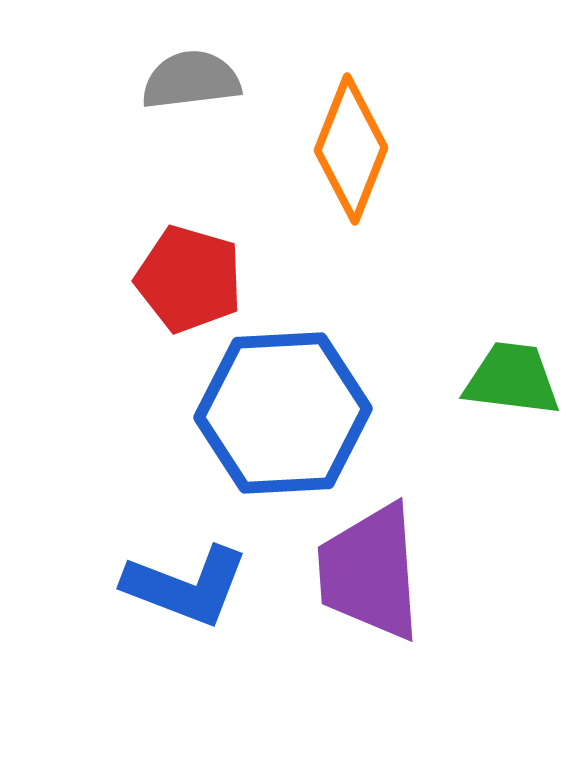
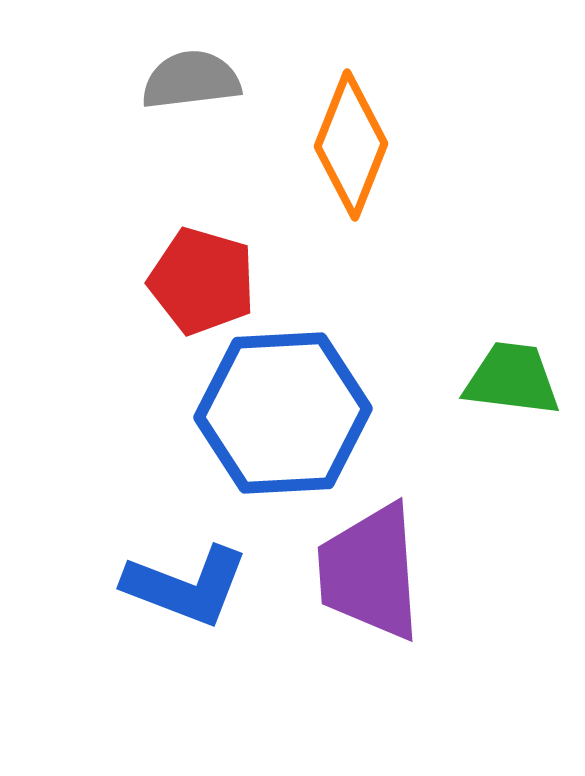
orange diamond: moved 4 px up
red pentagon: moved 13 px right, 2 px down
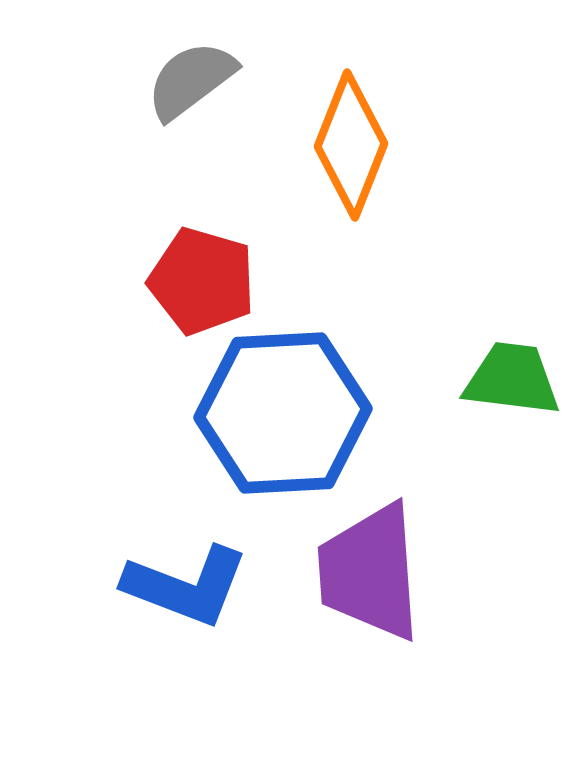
gray semicircle: rotated 30 degrees counterclockwise
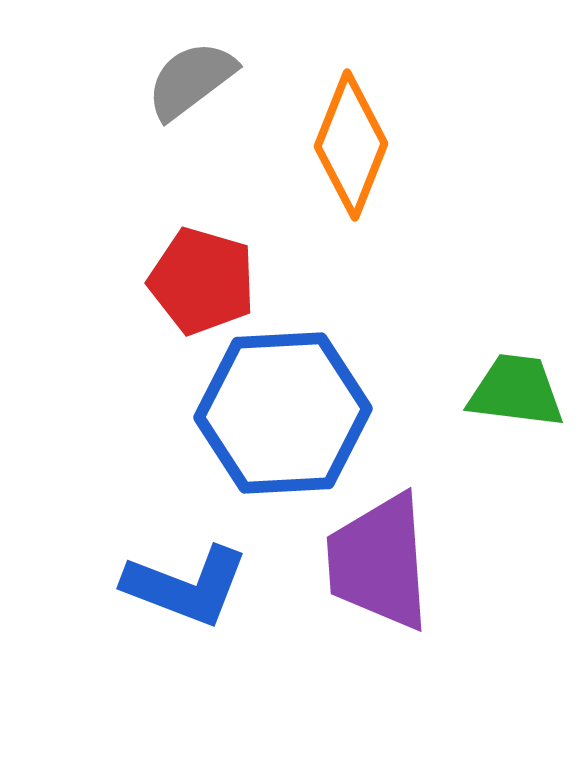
green trapezoid: moved 4 px right, 12 px down
purple trapezoid: moved 9 px right, 10 px up
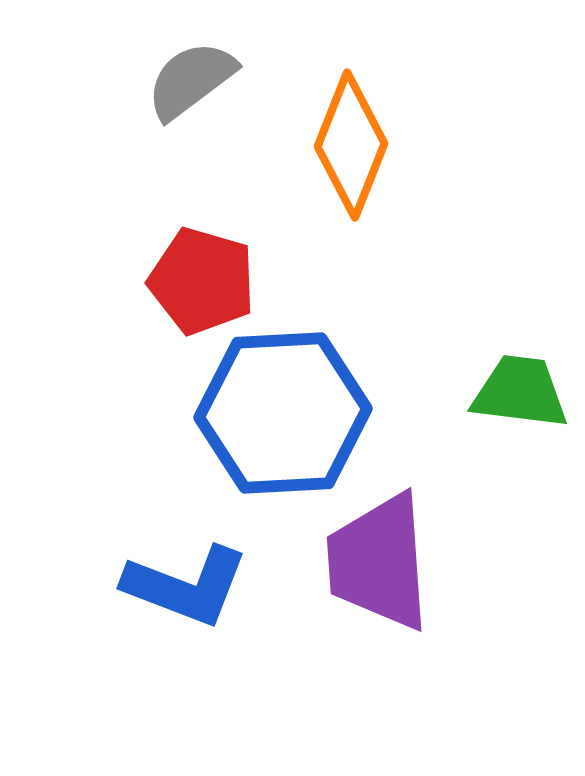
green trapezoid: moved 4 px right, 1 px down
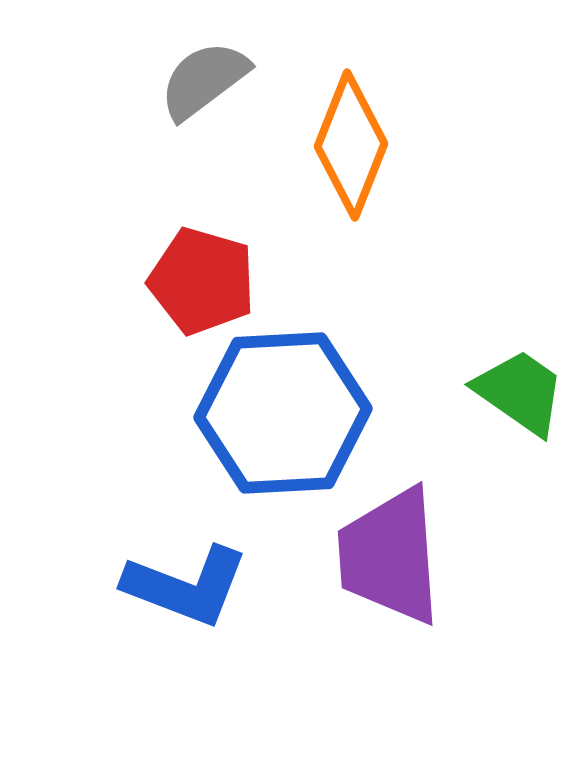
gray semicircle: moved 13 px right
green trapezoid: rotated 28 degrees clockwise
purple trapezoid: moved 11 px right, 6 px up
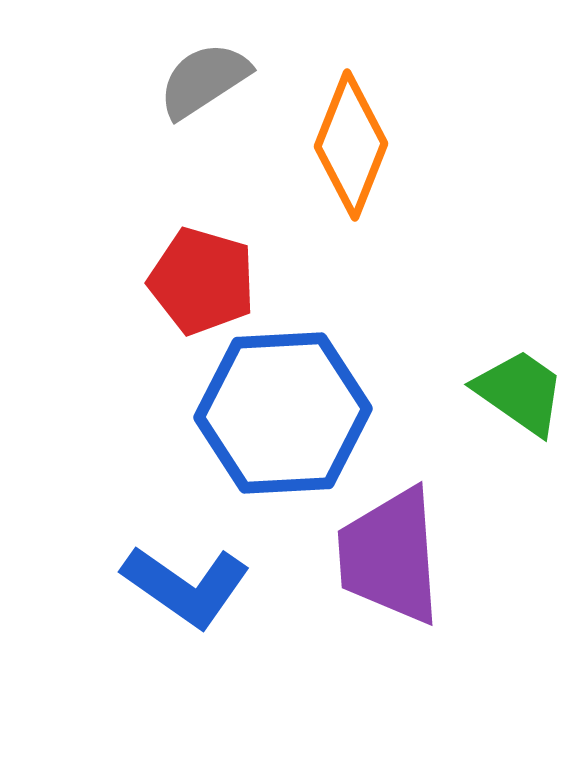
gray semicircle: rotated 4 degrees clockwise
blue L-shape: rotated 14 degrees clockwise
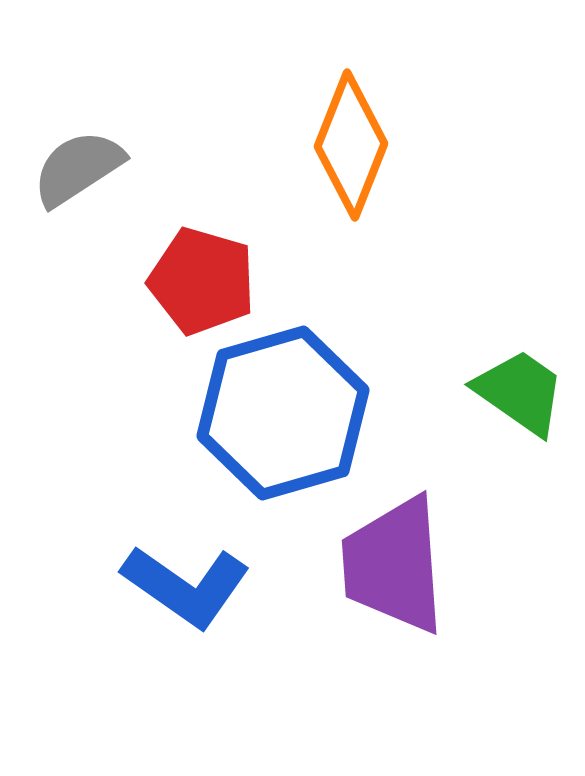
gray semicircle: moved 126 px left, 88 px down
blue hexagon: rotated 13 degrees counterclockwise
purple trapezoid: moved 4 px right, 9 px down
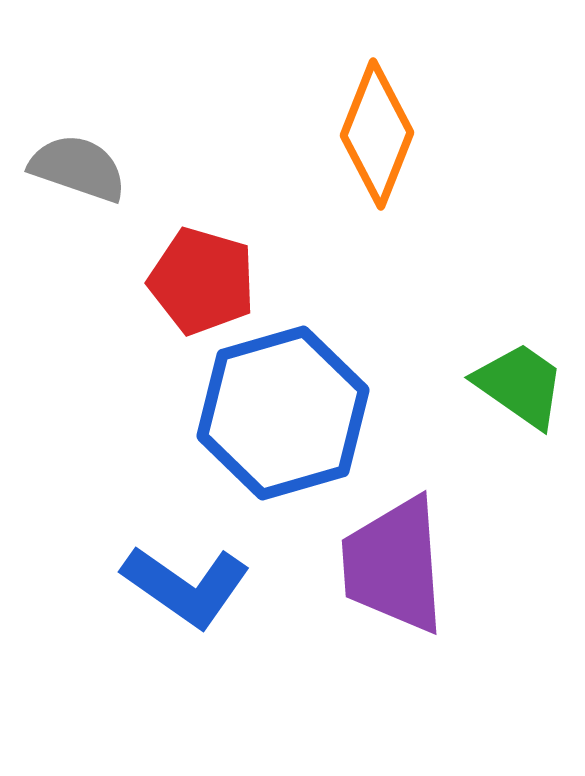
orange diamond: moved 26 px right, 11 px up
gray semicircle: rotated 52 degrees clockwise
green trapezoid: moved 7 px up
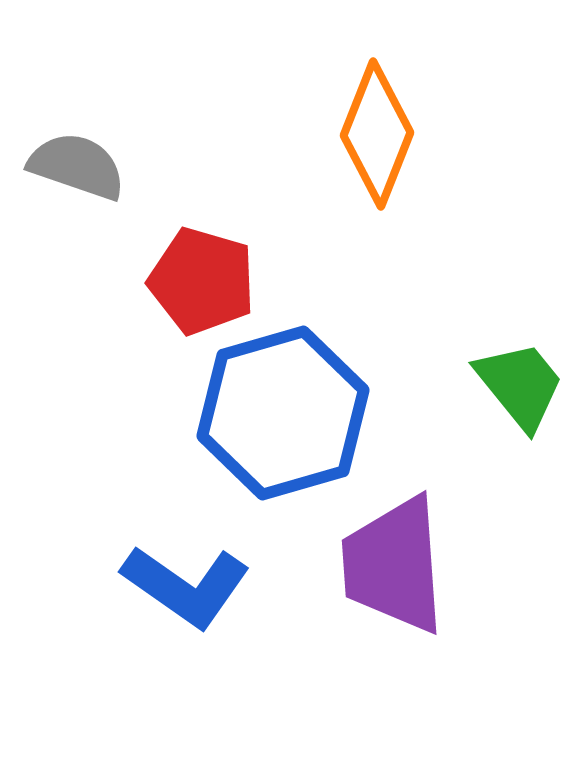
gray semicircle: moved 1 px left, 2 px up
green trapezoid: rotated 16 degrees clockwise
